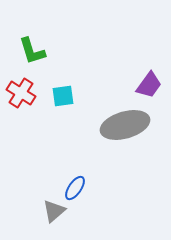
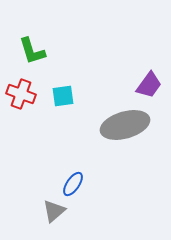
red cross: moved 1 px down; rotated 12 degrees counterclockwise
blue ellipse: moved 2 px left, 4 px up
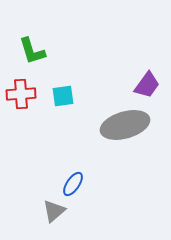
purple trapezoid: moved 2 px left
red cross: rotated 24 degrees counterclockwise
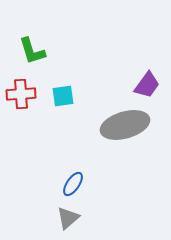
gray triangle: moved 14 px right, 7 px down
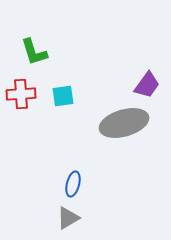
green L-shape: moved 2 px right, 1 px down
gray ellipse: moved 1 px left, 2 px up
blue ellipse: rotated 20 degrees counterclockwise
gray triangle: rotated 10 degrees clockwise
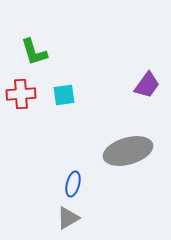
cyan square: moved 1 px right, 1 px up
gray ellipse: moved 4 px right, 28 px down
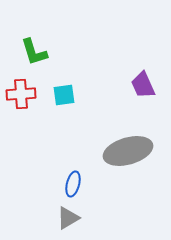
purple trapezoid: moved 4 px left; rotated 120 degrees clockwise
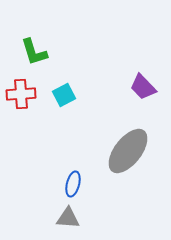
purple trapezoid: moved 2 px down; rotated 20 degrees counterclockwise
cyan square: rotated 20 degrees counterclockwise
gray ellipse: rotated 36 degrees counterclockwise
gray triangle: rotated 35 degrees clockwise
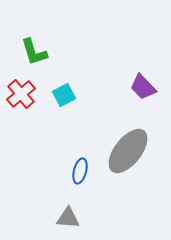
red cross: rotated 36 degrees counterclockwise
blue ellipse: moved 7 px right, 13 px up
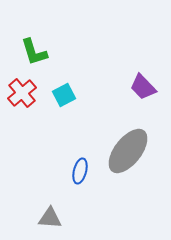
red cross: moved 1 px right, 1 px up
gray triangle: moved 18 px left
